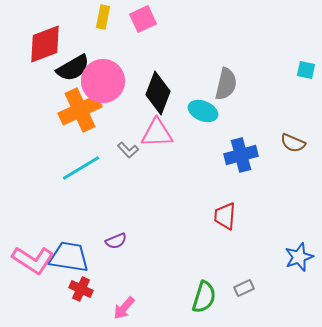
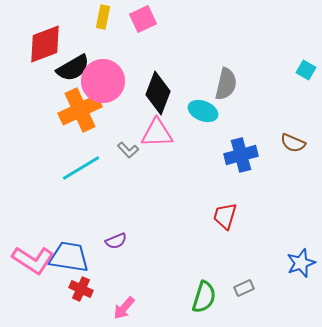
cyan square: rotated 18 degrees clockwise
red trapezoid: rotated 12 degrees clockwise
blue star: moved 2 px right, 6 px down
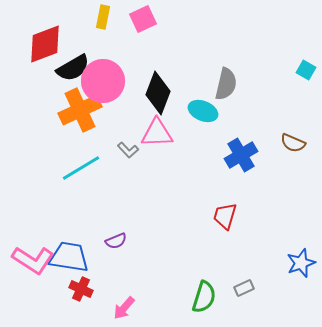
blue cross: rotated 16 degrees counterclockwise
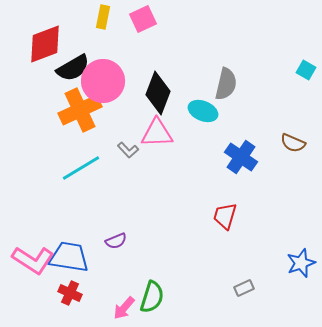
blue cross: moved 2 px down; rotated 24 degrees counterclockwise
red cross: moved 11 px left, 4 px down
green semicircle: moved 52 px left
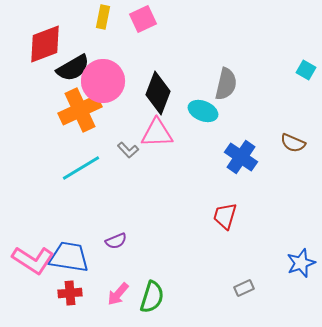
red cross: rotated 30 degrees counterclockwise
pink arrow: moved 6 px left, 14 px up
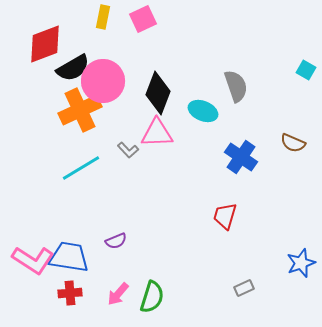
gray semicircle: moved 10 px right, 2 px down; rotated 32 degrees counterclockwise
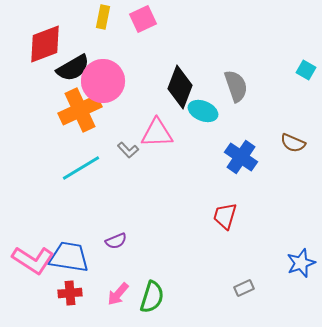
black diamond: moved 22 px right, 6 px up
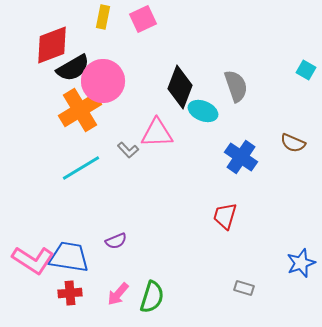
red diamond: moved 7 px right, 1 px down
orange cross: rotated 6 degrees counterclockwise
gray rectangle: rotated 42 degrees clockwise
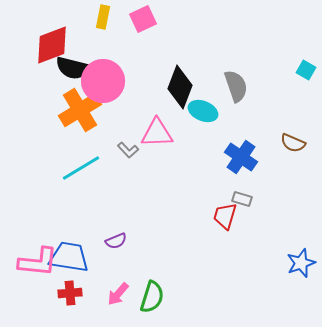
black semicircle: rotated 44 degrees clockwise
pink L-shape: moved 5 px right, 2 px down; rotated 27 degrees counterclockwise
gray rectangle: moved 2 px left, 89 px up
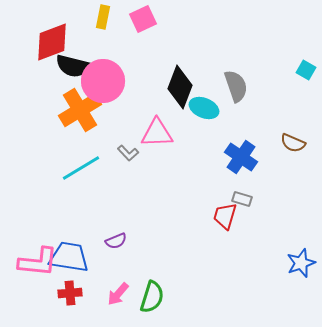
red diamond: moved 3 px up
black semicircle: moved 2 px up
cyan ellipse: moved 1 px right, 3 px up
gray L-shape: moved 3 px down
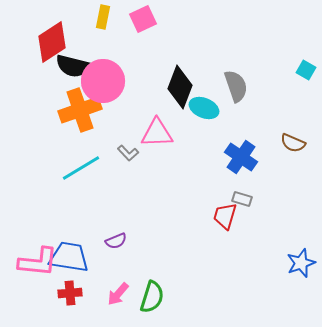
red diamond: rotated 12 degrees counterclockwise
orange cross: rotated 12 degrees clockwise
